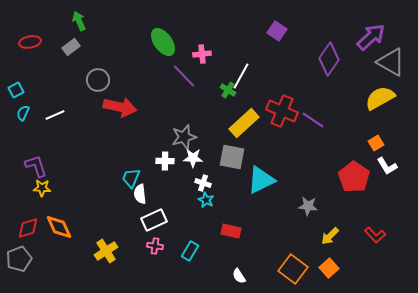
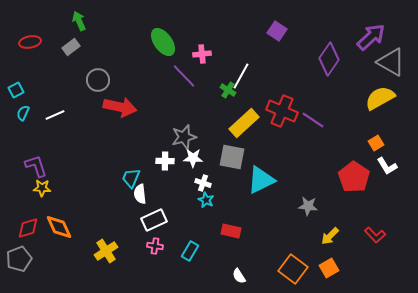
orange square at (329, 268): rotated 12 degrees clockwise
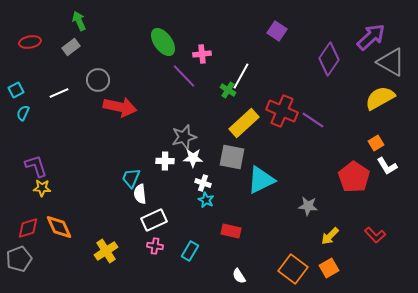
white line at (55, 115): moved 4 px right, 22 px up
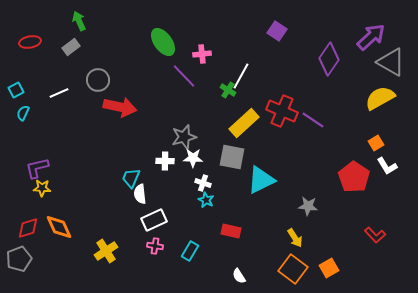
purple L-shape at (36, 166): moved 1 px right, 2 px down; rotated 85 degrees counterclockwise
yellow arrow at (330, 236): moved 35 px left, 2 px down; rotated 78 degrees counterclockwise
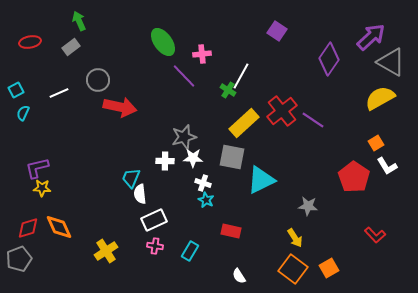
red cross at (282, 111): rotated 28 degrees clockwise
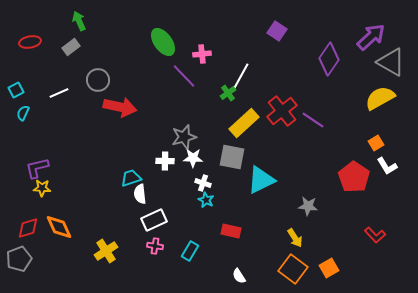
green cross at (228, 90): moved 3 px down; rotated 21 degrees clockwise
cyan trapezoid at (131, 178): rotated 50 degrees clockwise
